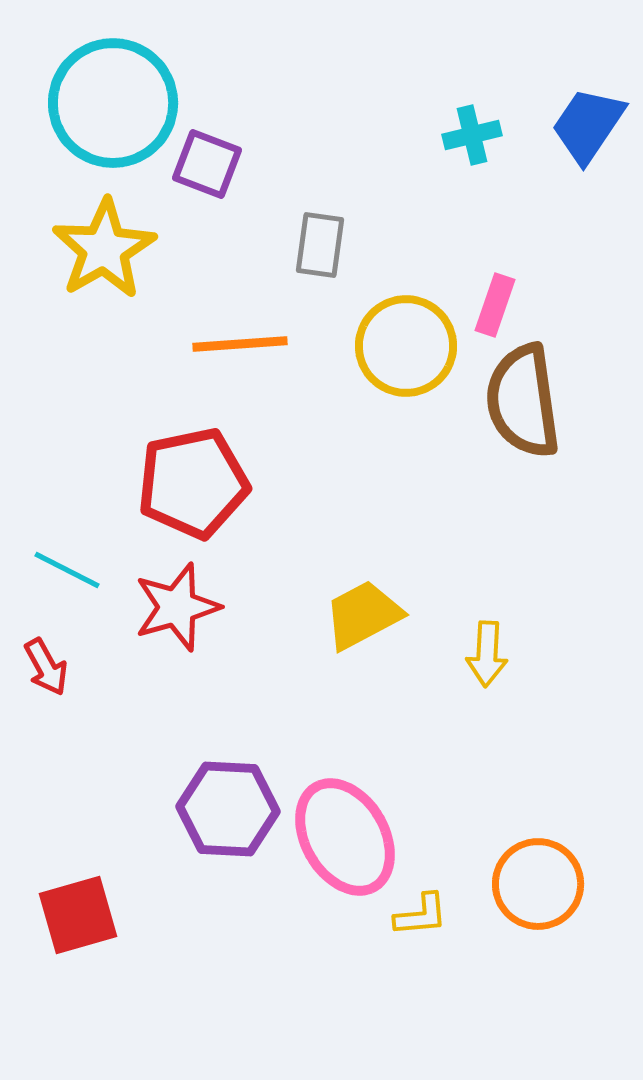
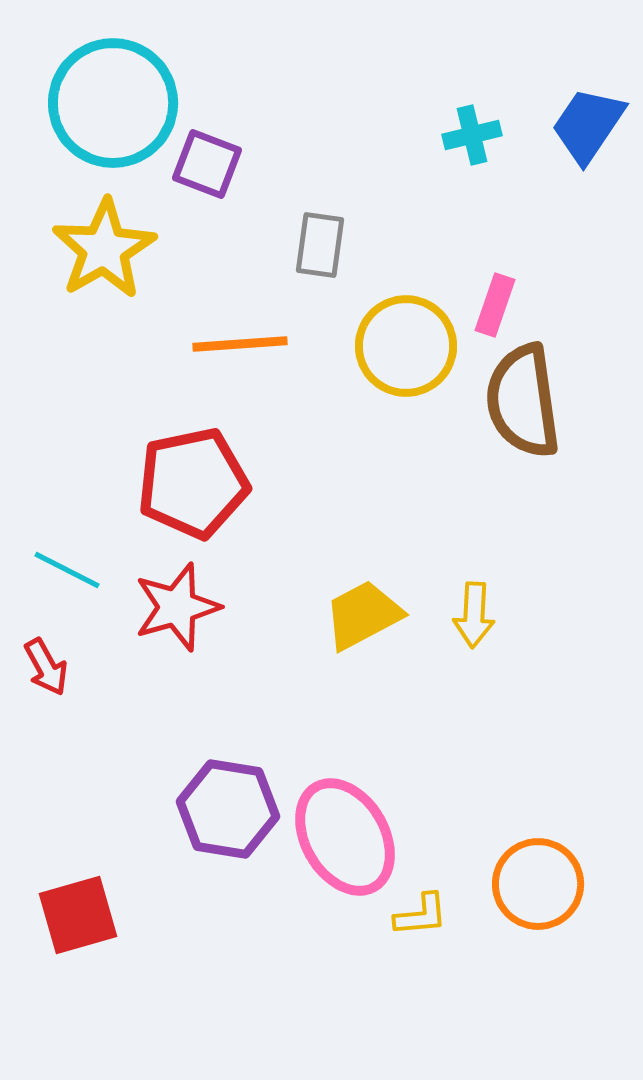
yellow arrow: moved 13 px left, 39 px up
purple hexagon: rotated 6 degrees clockwise
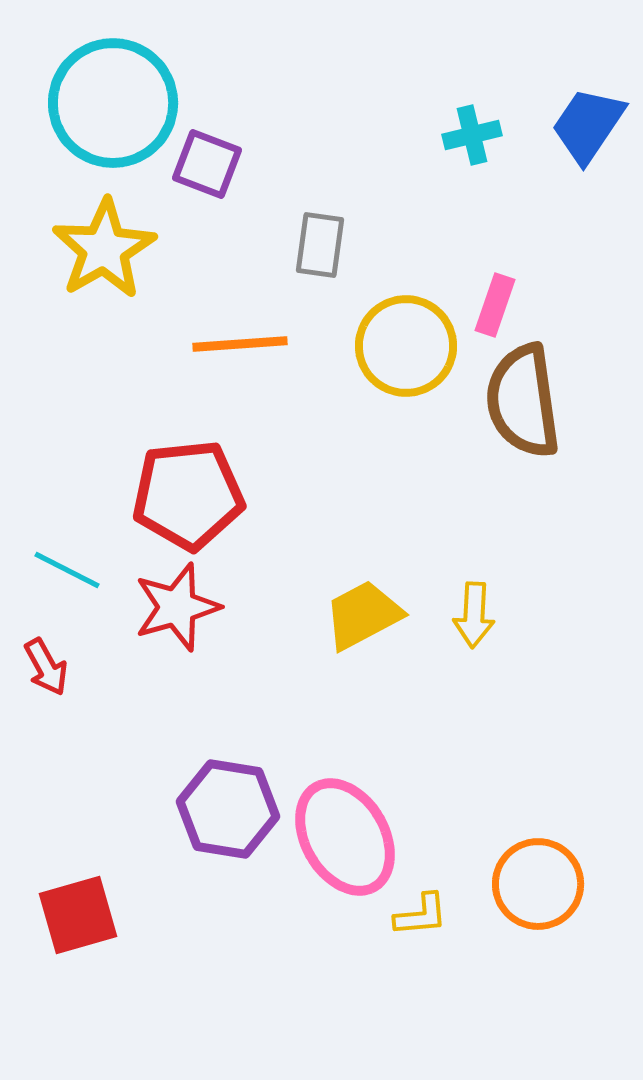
red pentagon: moved 5 px left, 12 px down; rotated 6 degrees clockwise
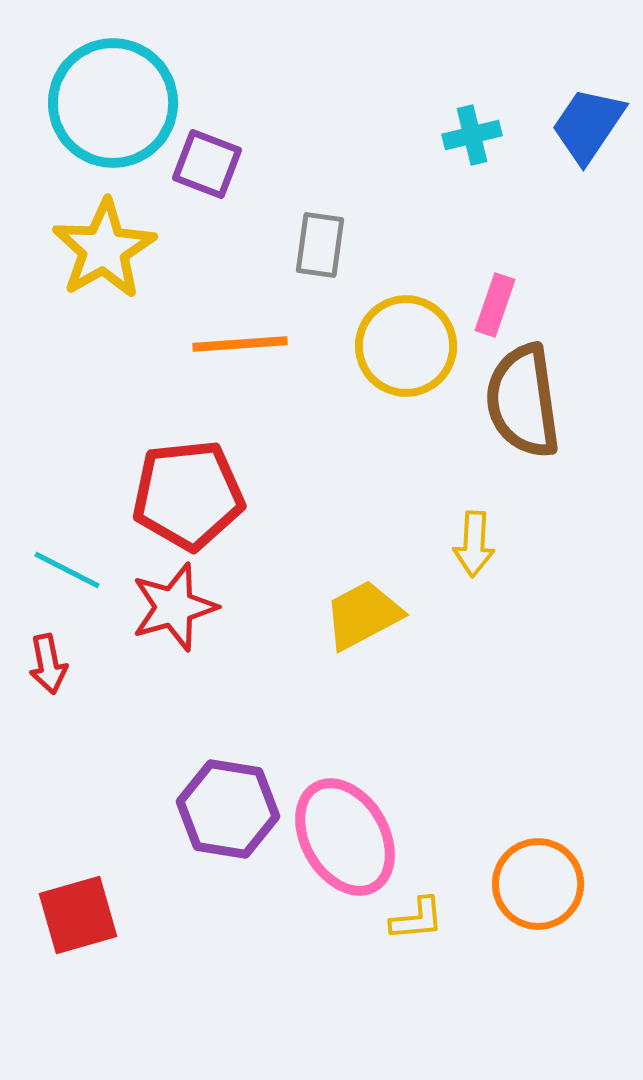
red star: moved 3 px left
yellow arrow: moved 71 px up
red arrow: moved 2 px right, 3 px up; rotated 18 degrees clockwise
yellow L-shape: moved 4 px left, 4 px down
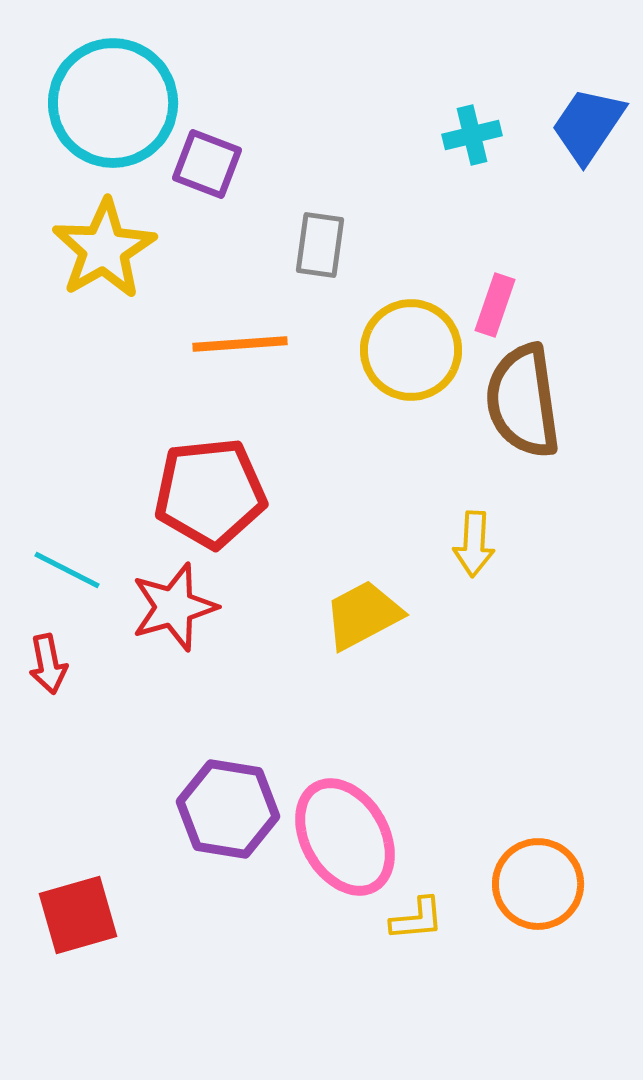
yellow circle: moved 5 px right, 4 px down
red pentagon: moved 22 px right, 2 px up
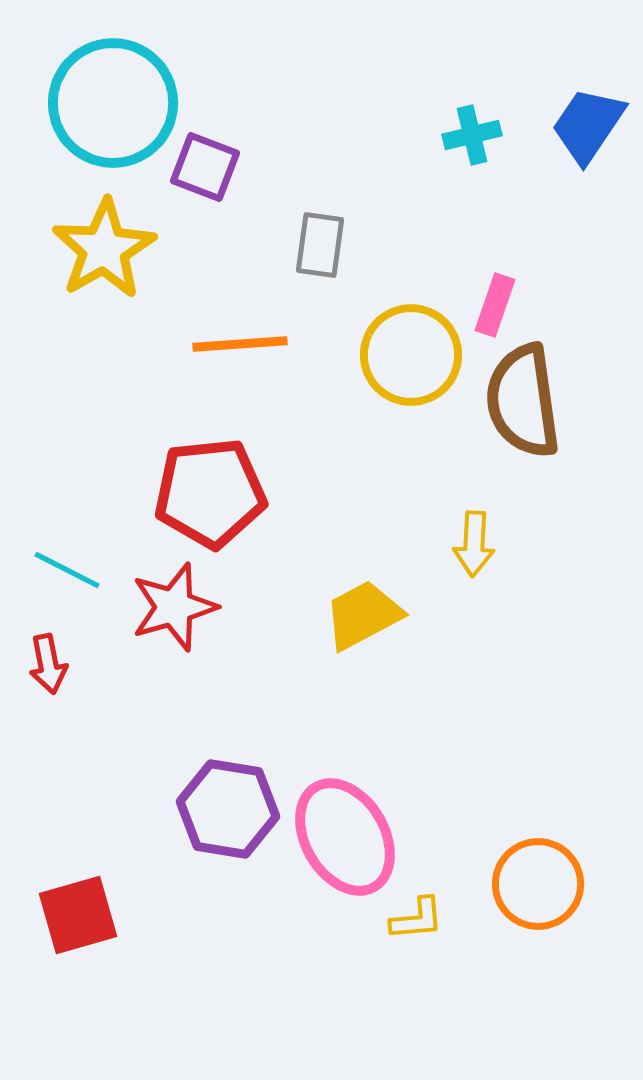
purple square: moved 2 px left, 3 px down
yellow circle: moved 5 px down
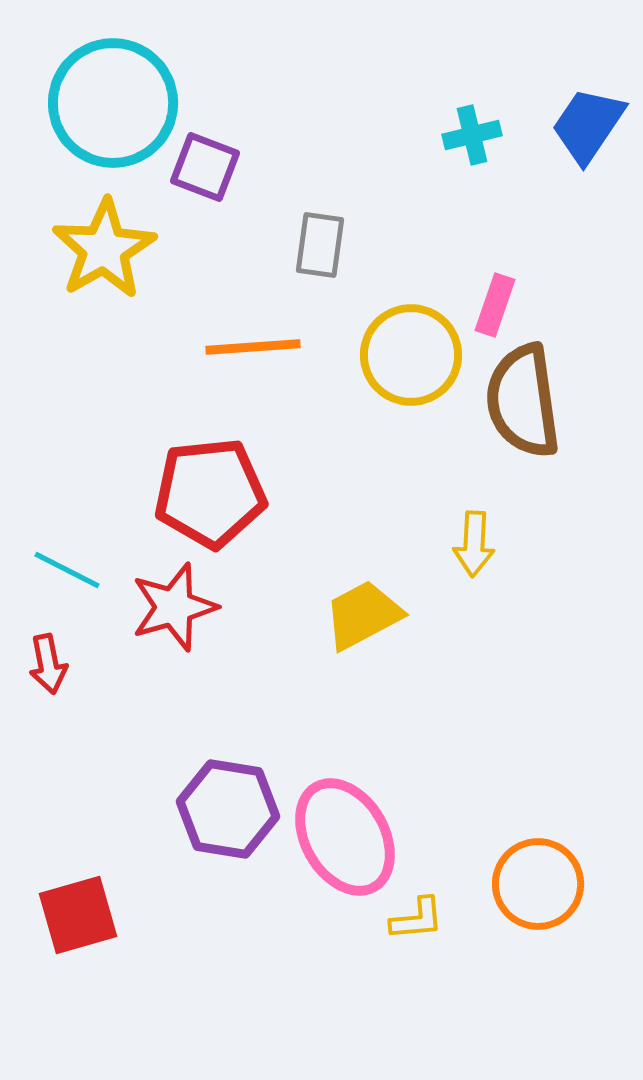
orange line: moved 13 px right, 3 px down
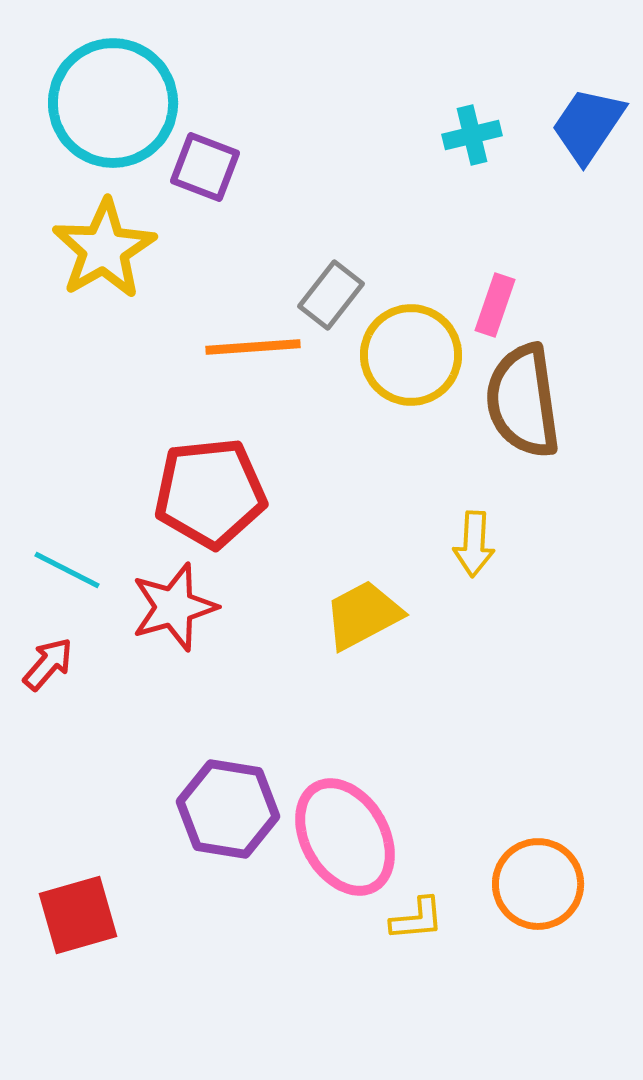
gray rectangle: moved 11 px right, 50 px down; rotated 30 degrees clockwise
red arrow: rotated 128 degrees counterclockwise
